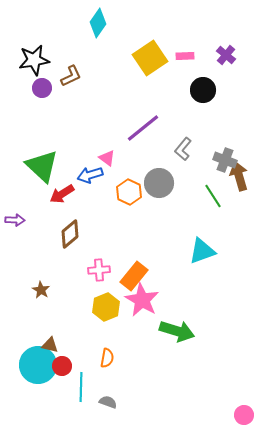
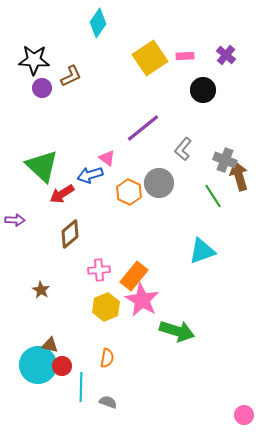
black star: rotated 12 degrees clockwise
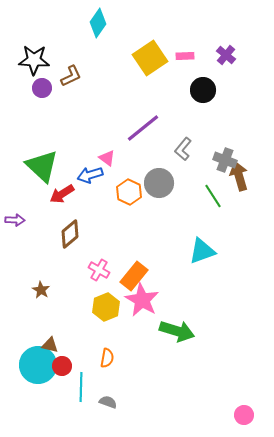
pink cross: rotated 35 degrees clockwise
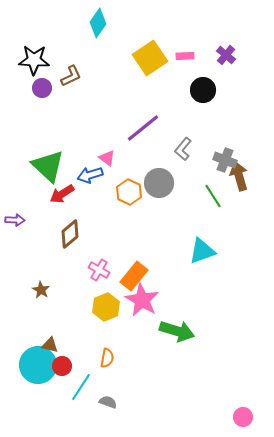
green triangle: moved 6 px right
cyan line: rotated 32 degrees clockwise
pink circle: moved 1 px left, 2 px down
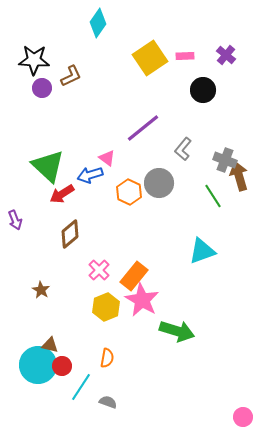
purple arrow: rotated 66 degrees clockwise
pink cross: rotated 15 degrees clockwise
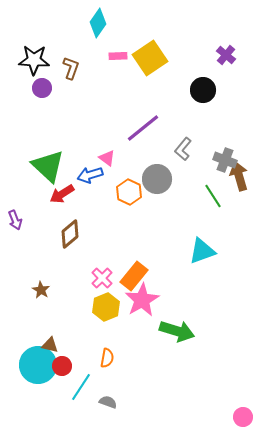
pink rectangle: moved 67 px left
brown L-shape: moved 8 px up; rotated 45 degrees counterclockwise
gray circle: moved 2 px left, 4 px up
pink cross: moved 3 px right, 8 px down
pink star: rotated 12 degrees clockwise
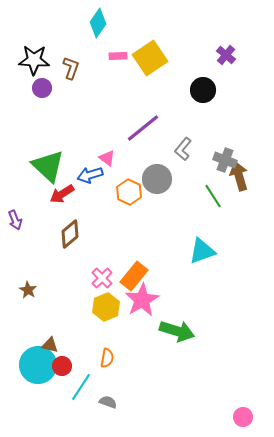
brown star: moved 13 px left
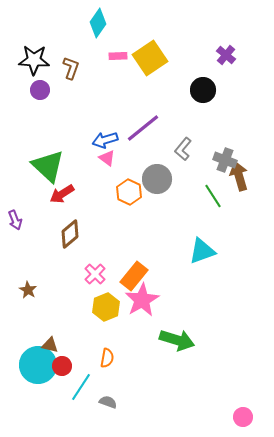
purple circle: moved 2 px left, 2 px down
blue arrow: moved 15 px right, 35 px up
pink cross: moved 7 px left, 4 px up
green arrow: moved 9 px down
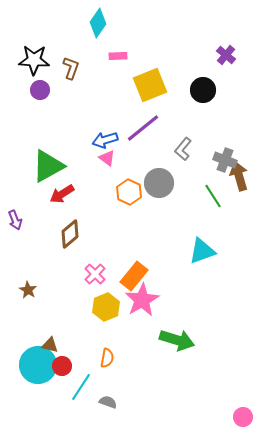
yellow square: moved 27 px down; rotated 12 degrees clockwise
green triangle: rotated 48 degrees clockwise
gray circle: moved 2 px right, 4 px down
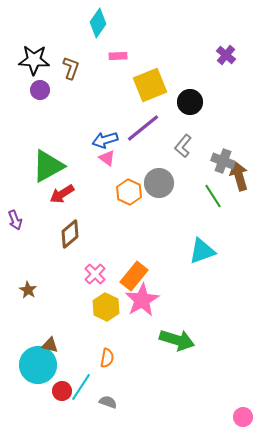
black circle: moved 13 px left, 12 px down
gray L-shape: moved 3 px up
gray cross: moved 2 px left, 1 px down
yellow hexagon: rotated 12 degrees counterclockwise
red circle: moved 25 px down
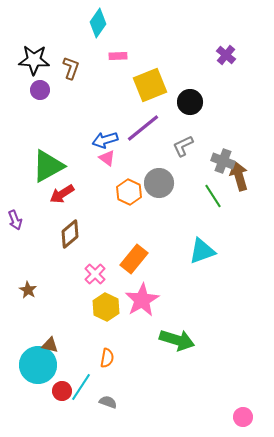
gray L-shape: rotated 25 degrees clockwise
orange rectangle: moved 17 px up
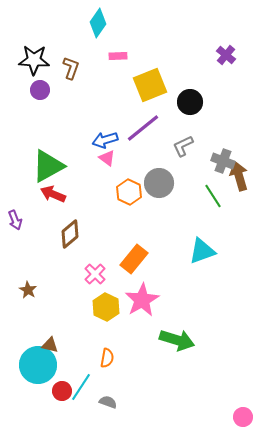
red arrow: moved 9 px left; rotated 55 degrees clockwise
